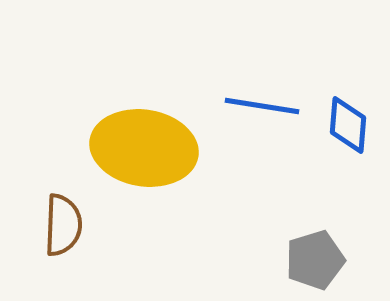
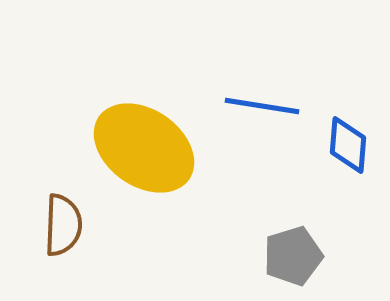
blue diamond: moved 20 px down
yellow ellipse: rotated 26 degrees clockwise
gray pentagon: moved 22 px left, 4 px up
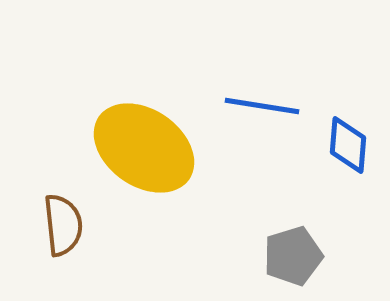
brown semicircle: rotated 8 degrees counterclockwise
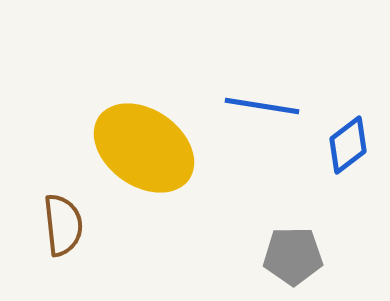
blue diamond: rotated 48 degrees clockwise
gray pentagon: rotated 16 degrees clockwise
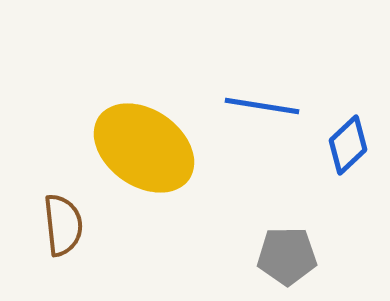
blue diamond: rotated 6 degrees counterclockwise
gray pentagon: moved 6 px left
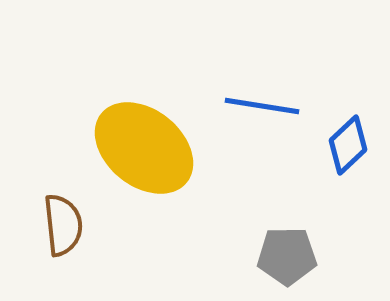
yellow ellipse: rotated 4 degrees clockwise
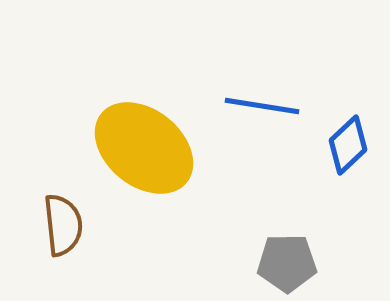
gray pentagon: moved 7 px down
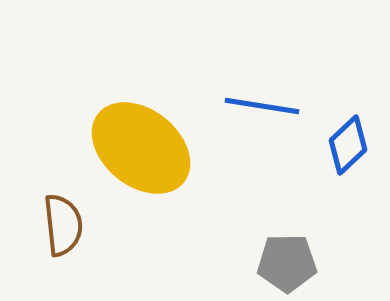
yellow ellipse: moved 3 px left
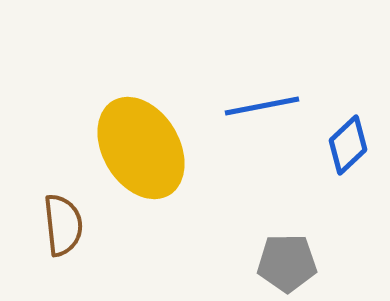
blue line: rotated 20 degrees counterclockwise
yellow ellipse: rotated 20 degrees clockwise
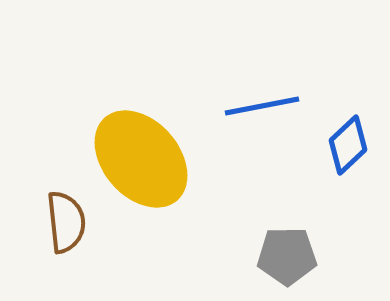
yellow ellipse: moved 11 px down; rotated 10 degrees counterclockwise
brown semicircle: moved 3 px right, 3 px up
gray pentagon: moved 7 px up
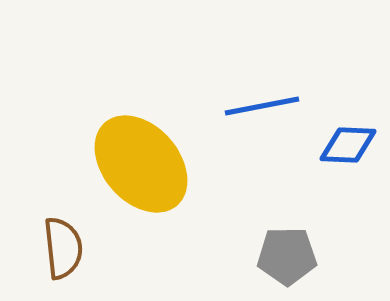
blue diamond: rotated 46 degrees clockwise
yellow ellipse: moved 5 px down
brown semicircle: moved 3 px left, 26 px down
